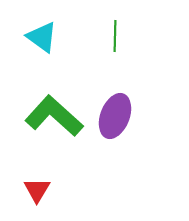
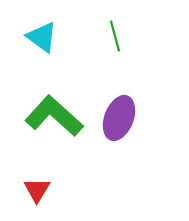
green line: rotated 16 degrees counterclockwise
purple ellipse: moved 4 px right, 2 px down
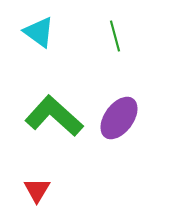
cyan triangle: moved 3 px left, 5 px up
purple ellipse: rotated 15 degrees clockwise
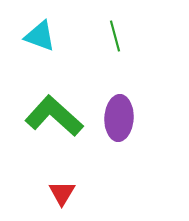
cyan triangle: moved 1 px right, 4 px down; rotated 16 degrees counterclockwise
purple ellipse: rotated 33 degrees counterclockwise
red triangle: moved 25 px right, 3 px down
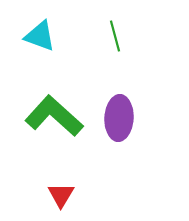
red triangle: moved 1 px left, 2 px down
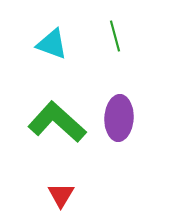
cyan triangle: moved 12 px right, 8 px down
green L-shape: moved 3 px right, 6 px down
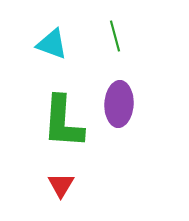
purple ellipse: moved 14 px up
green L-shape: moved 6 px right; rotated 128 degrees counterclockwise
red triangle: moved 10 px up
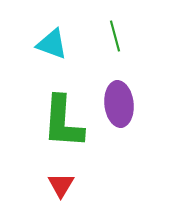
purple ellipse: rotated 9 degrees counterclockwise
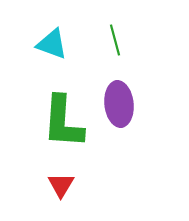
green line: moved 4 px down
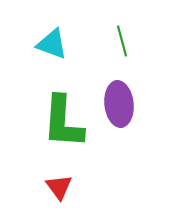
green line: moved 7 px right, 1 px down
red triangle: moved 2 px left, 2 px down; rotated 8 degrees counterclockwise
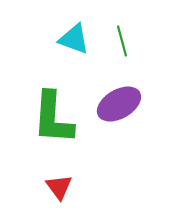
cyan triangle: moved 22 px right, 5 px up
purple ellipse: rotated 66 degrees clockwise
green L-shape: moved 10 px left, 4 px up
